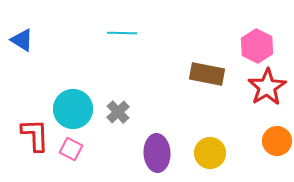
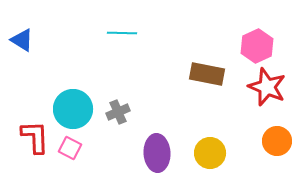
pink hexagon: rotated 8 degrees clockwise
red star: rotated 18 degrees counterclockwise
gray cross: rotated 20 degrees clockwise
red L-shape: moved 2 px down
pink square: moved 1 px left, 1 px up
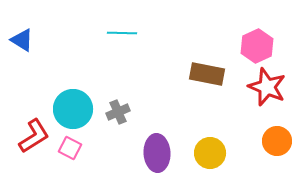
red L-shape: moved 1 px left, 1 px up; rotated 60 degrees clockwise
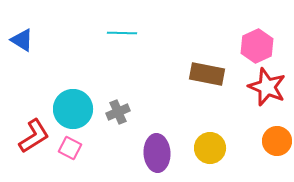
yellow circle: moved 5 px up
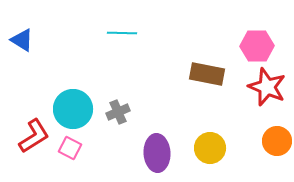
pink hexagon: rotated 24 degrees clockwise
